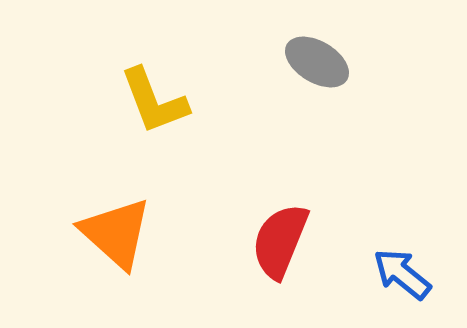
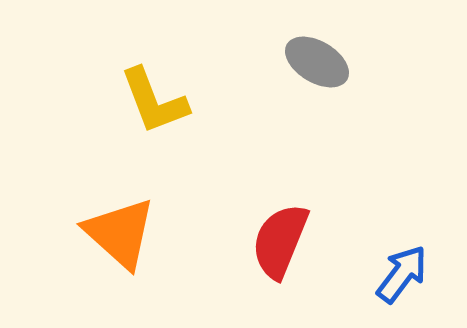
orange triangle: moved 4 px right
blue arrow: rotated 88 degrees clockwise
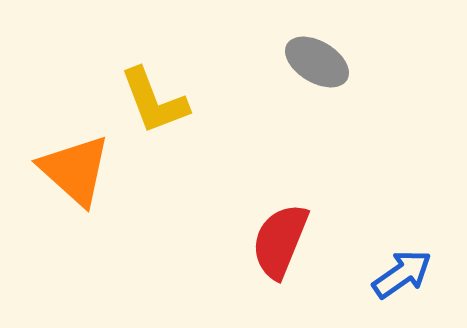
orange triangle: moved 45 px left, 63 px up
blue arrow: rotated 18 degrees clockwise
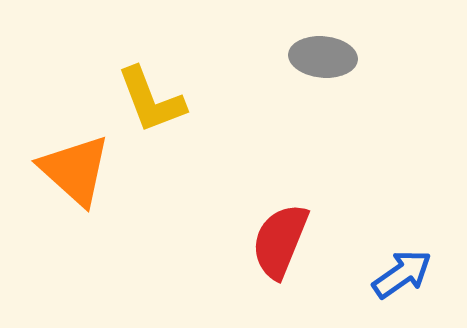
gray ellipse: moved 6 px right, 5 px up; rotated 26 degrees counterclockwise
yellow L-shape: moved 3 px left, 1 px up
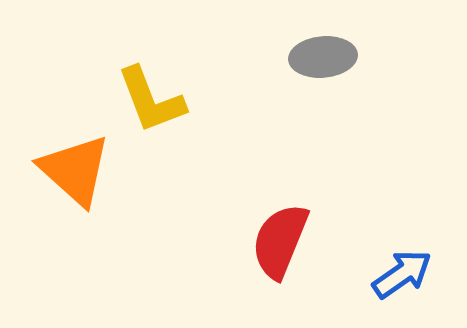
gray ellipse: rotated 10 degrees counterclockwise
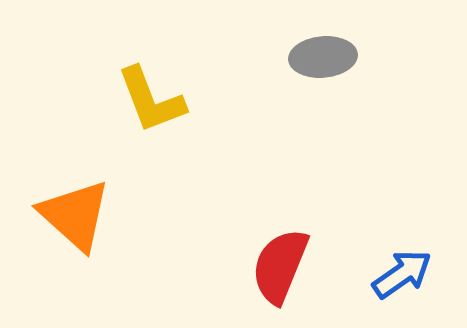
orange triangle: moved 45 px down
red semicircle: moved 25 px down
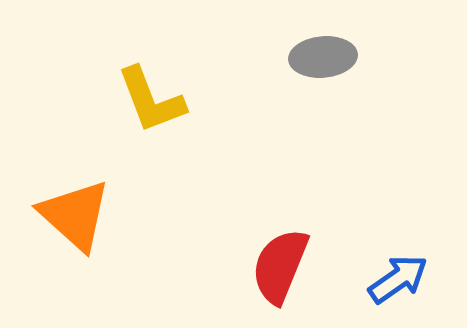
blue arrow: moved 4 px left, 5 px down
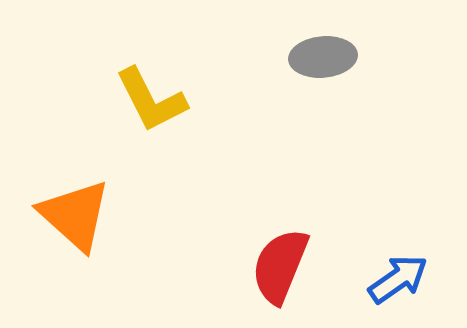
yellow L-shape: rotated 6 degrees counterclockwise
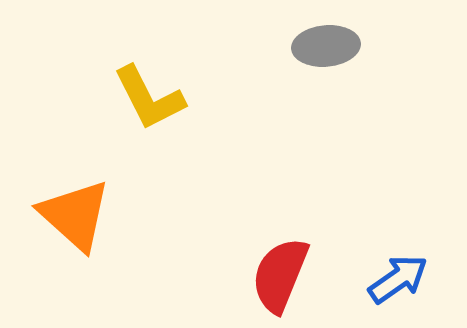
gray ellipse: moved 3 px right, 11 px up
yellow L-shape: moved 2 px left, 2 px up
red semicircle: moved 9 px down
